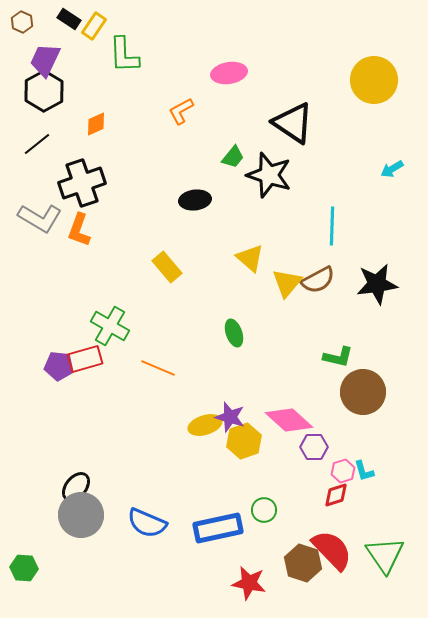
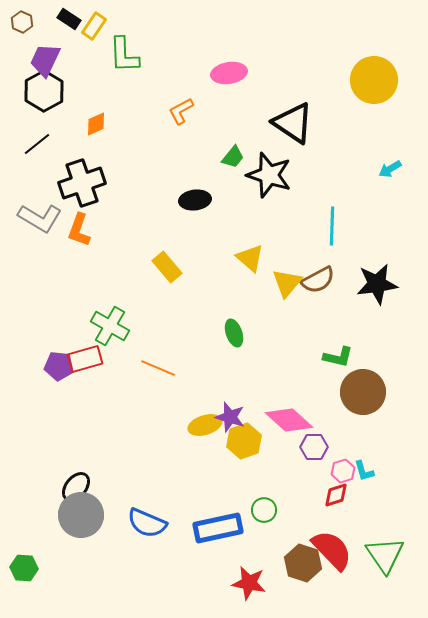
cyan arrow at (392, 169): moved 2 px left
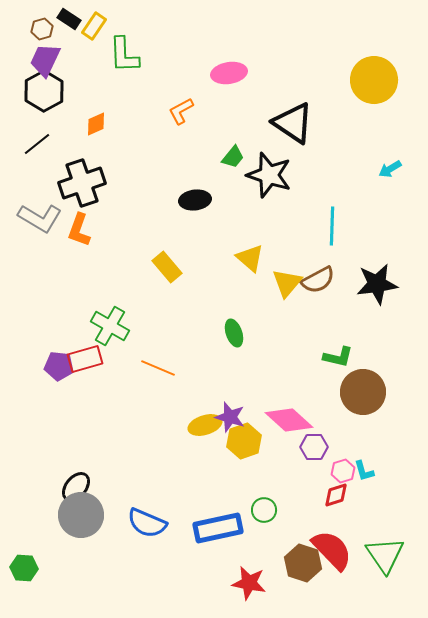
brown hexagon at (22, 22): moved 20 px right, 7 px down; rotated 20 degrees clockwise
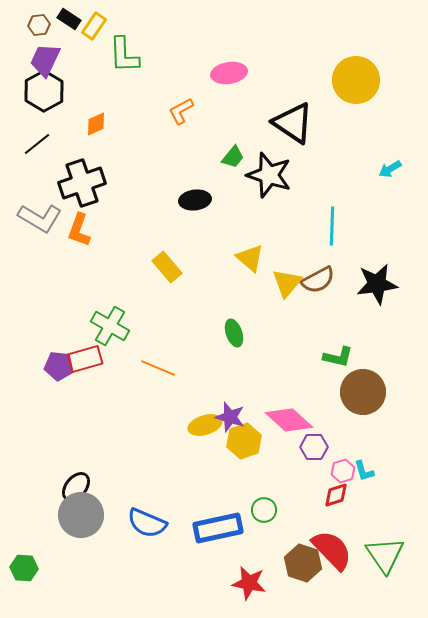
brown hexagon at (42, 29): moved 3 px left, 4 px up; rotated 10 degrees clockwise
yellow circle at (374, 80): moved 18 px left
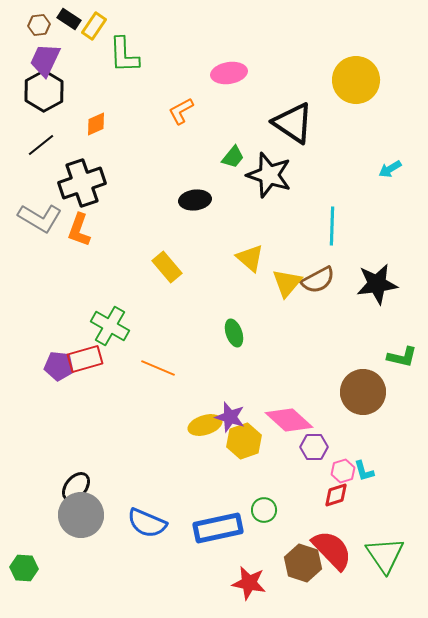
black line at (37, 144): moved 4 px right, 1 px down
green L-shape at (338, 357): moved 64 px right
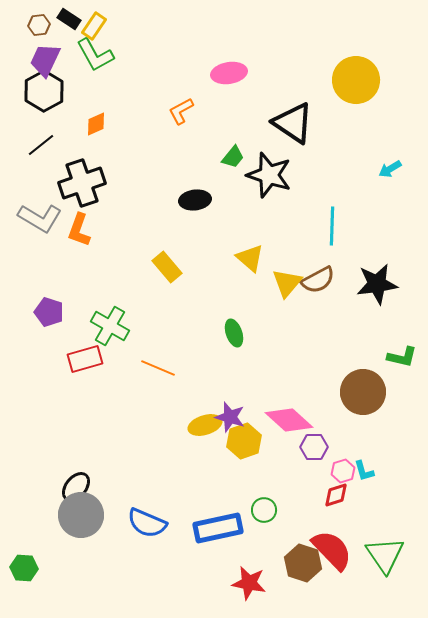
green L-shape at (124, 55): moved 29 px left; rotated 27 degrees counterclockwise
purple pentagon at (59, 366): moved 10 px left, 54 px up; rotated 12 degrees clockwise
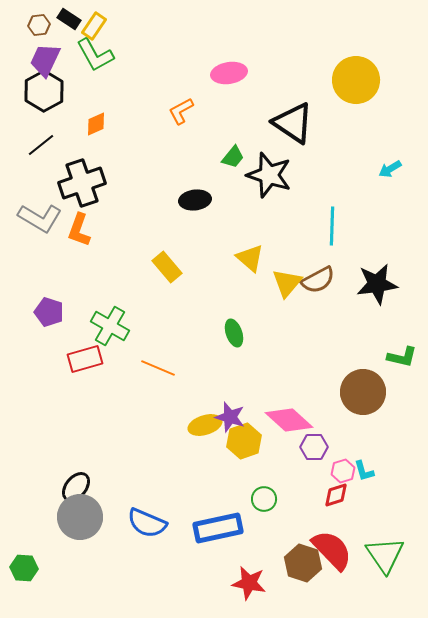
green circle at (264, 510): moved 11 px up
gray circle at (81, 515): moved 1 px left, 2 px down
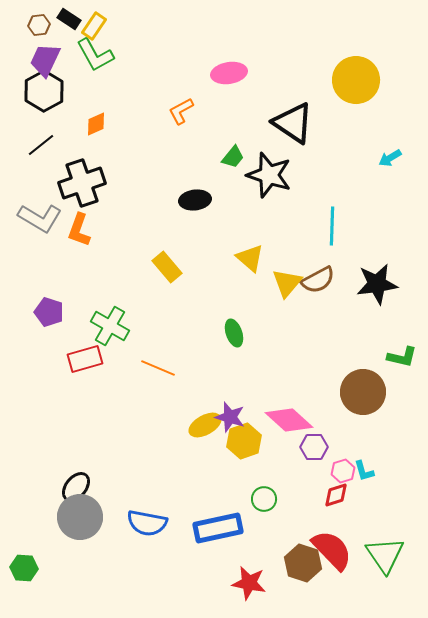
cyan arrow at (390, 169): moved 11 px up
yellow ellipse at (205, 425): rotated 12 degrees counterclockwise
blue semicircle at (147, 523): rotated 12 degrees counterclockwise
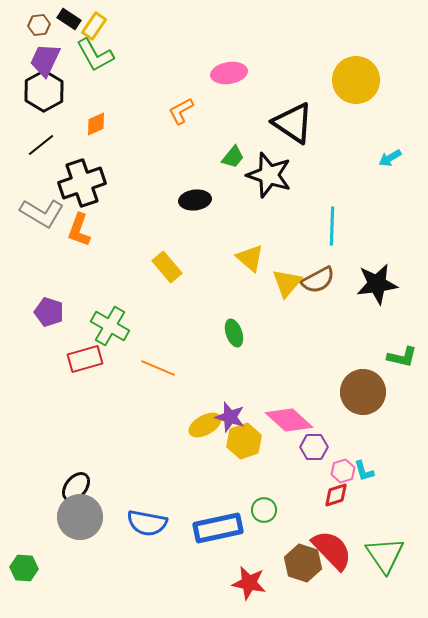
gray L-shape at (40, 218): moved 2 px right, 5 px up
green circle at (264, 499): moved 11 px down
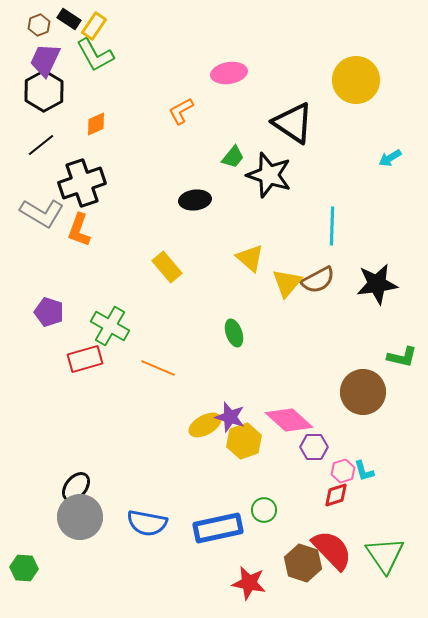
brown hexagon at (39, 25): rotated 15 degrees counterclockwise
